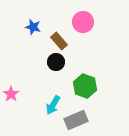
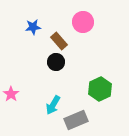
blue star: rotated 21 degrees counterclockwise
green hexagon: moved 15 px right, 3 px down; rotated 15 degrees clockwise
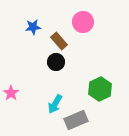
pink star: moved 1 px up
cyan arrow: moved 2 px right, 1 px up
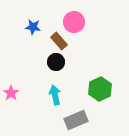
pink circle: moved 9 px left
blue star: rotated 14 degrees clockwise
cyan arrow: moved 9 px up; rotated 138 degrees clockwise
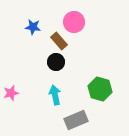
green hexagon: rotated 20 degrees counterclockwise
pink star: rotated 21 degrees clockwise
